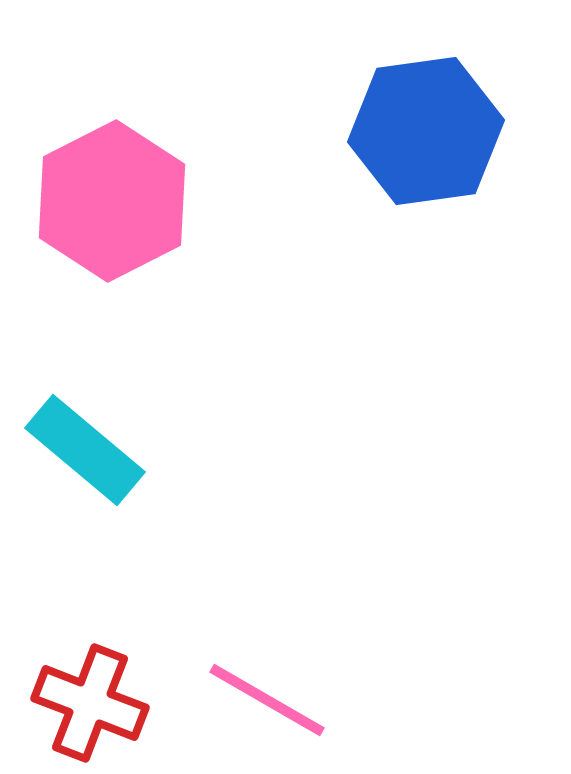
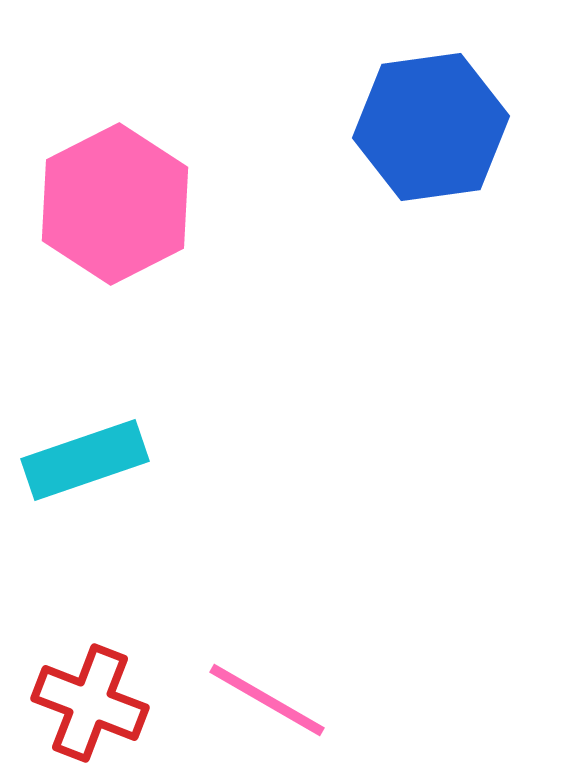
blue hexagon: moved 5 px right, 4 px up
pink hexagon: moved 3 px right, 3 px down
cyan rectangle: moved 10 px down; rotated 59 degrees counterclockwise
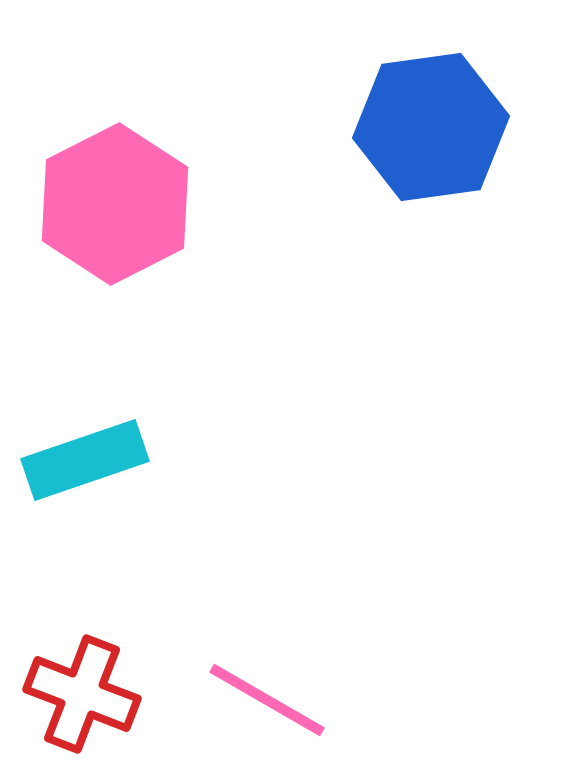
red cross: moved 8 px left, 9 px up
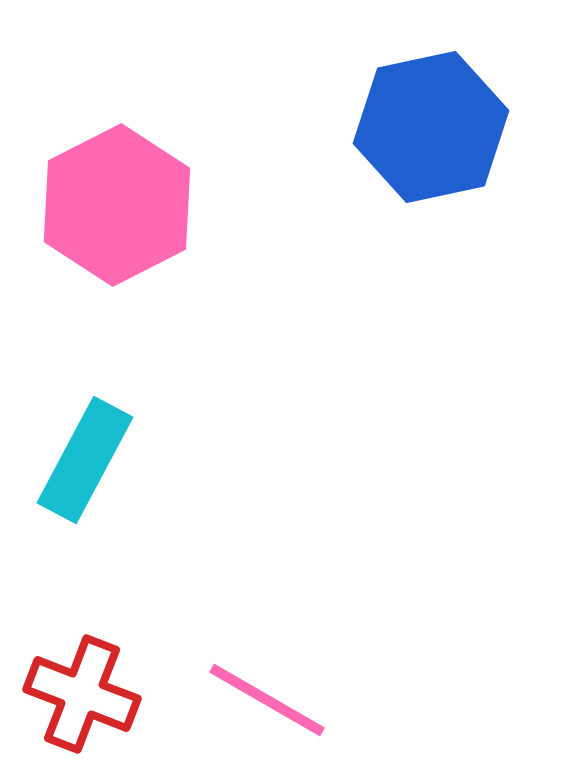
blue hexagon: rotated 4 degrees counterclockwise
pink hexagon: moved 2 px right, 1 px down
cyan rectangle: rotated 43 degrees counterclockwise
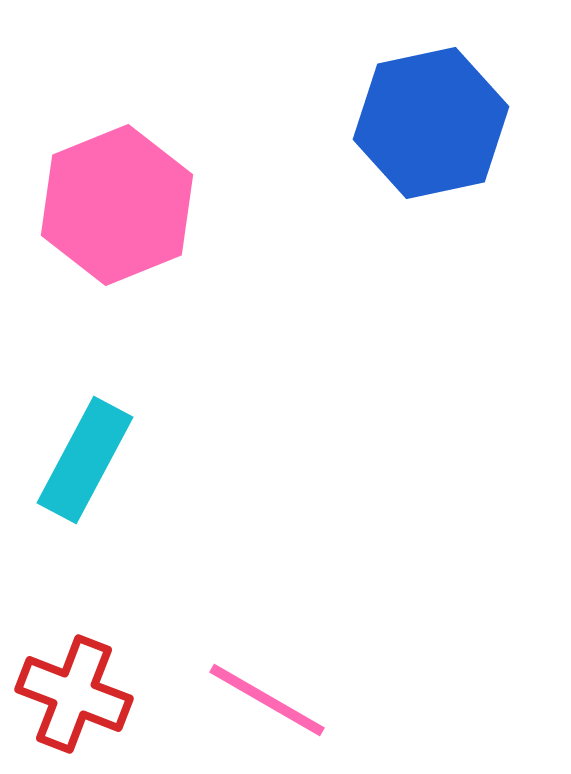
blue hexagon: moved 4 px up
pink hexagon: rotated 5 degrees clockwise
red cross: moved 8 px left
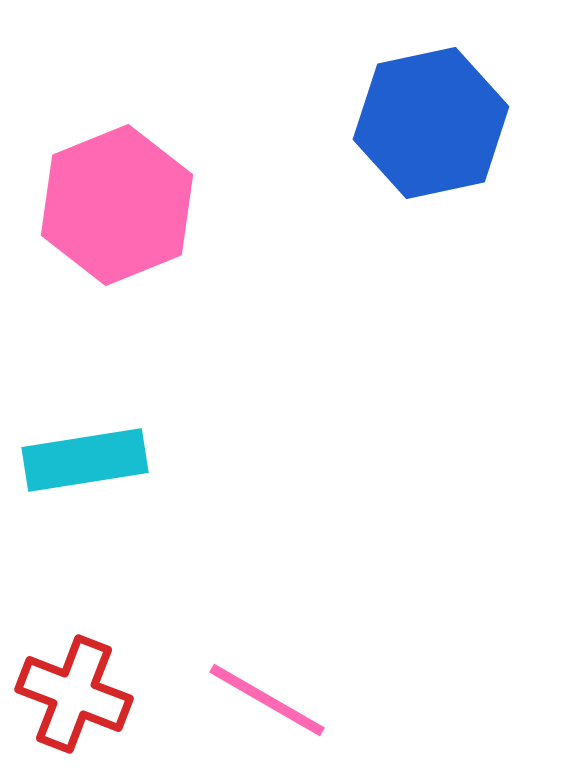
cyan rectangle: rotated 53 degrees clockwise
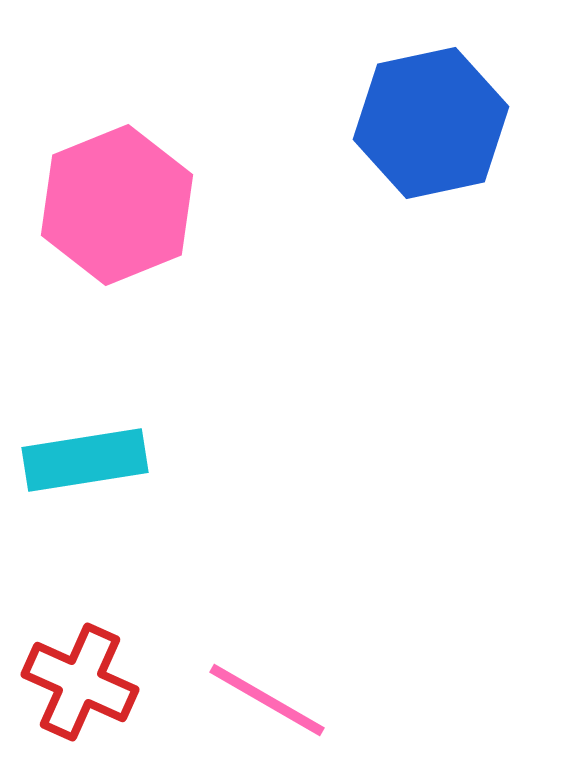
red cross: moved 6 px right, 12 px up; rotated 3 degrees clockwise
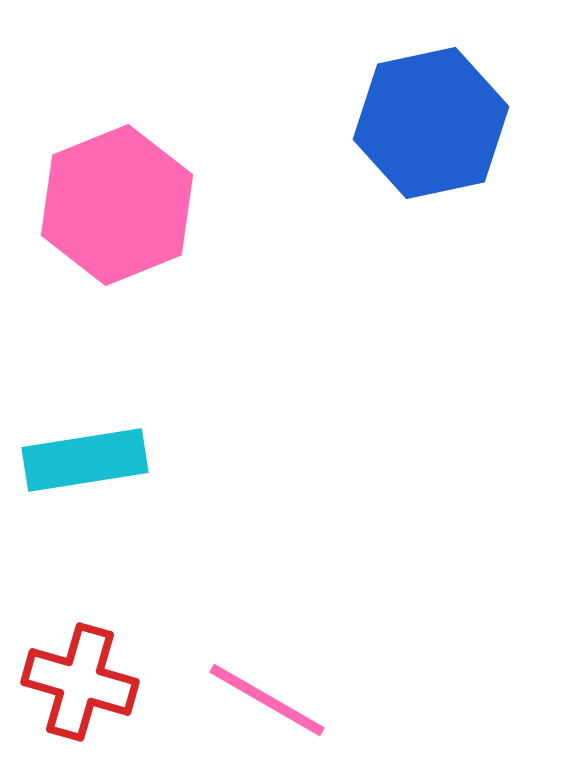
red cross: rotated 8 degrees counterclockwise
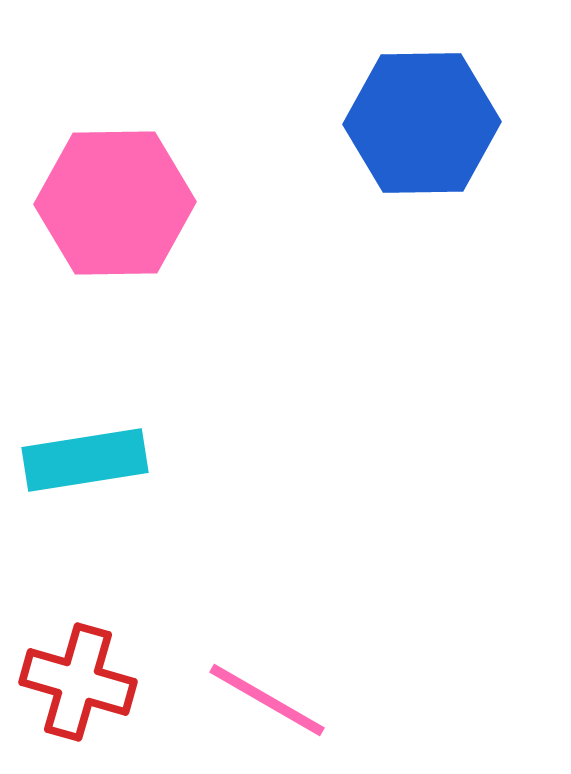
blue hexagon: moved 9 px left; rotated 11 degrees clockwise
pink hexagon: moved 2 px left, 2 px up; rotated 21 degrees clockwise
red cross: moved 2 px left
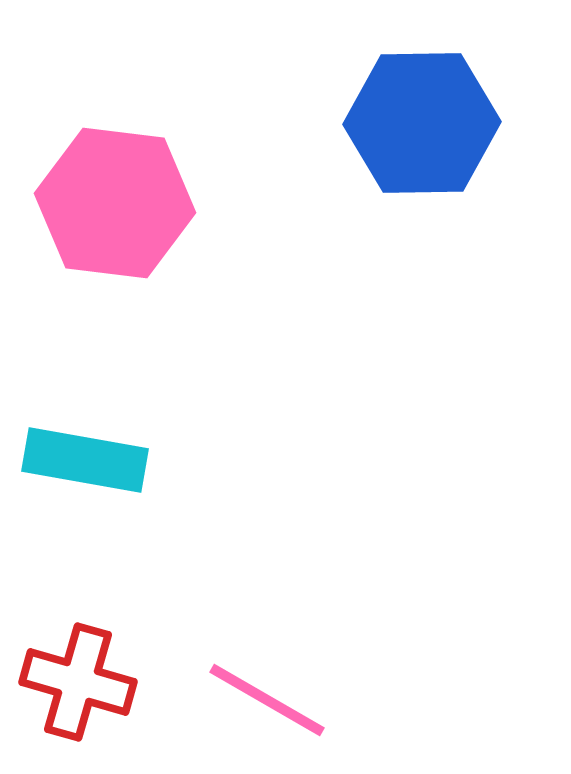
pink hexagon: rotated 8 degrees clockwise
cyan rectangle: rotated 19 degrees clockwise
